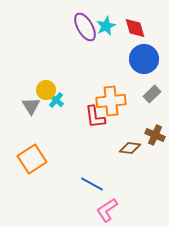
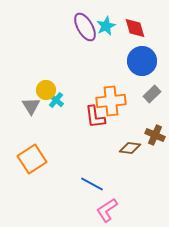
blue circle: moved 2 px left, 2 px down
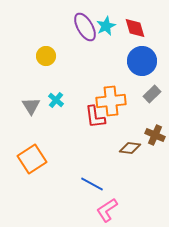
yellow circle: moved 34 px up
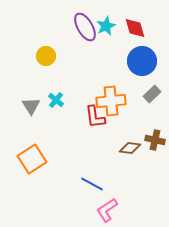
brown cross: moved 5 px down; rotated 12 degrees counterclockwise
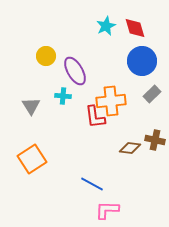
purple ellipse: moved 10 px left, 44 px down
cyan cross: moved 7 px right, 4 px up; rotated 35 degrees counterclockwise
pink L-shape: rotated 35 degrees clockwise
